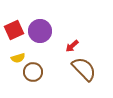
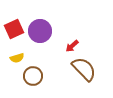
red square: moved 1 px up
yellow semicircle: moved 1 px left
brown circle: moved 4 px down
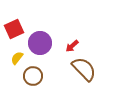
purple circle: moved 12 px down
yellow semicircle: rotated 144 degrees clockwise
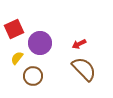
red arrow: moved 7 px right, 2 px up; rotated 16 degrees clockwise
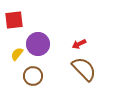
red square: moved 9 px up; rotated 18 degrees clockwise
purple circle: moved 2 px left, 1 px down
yellow semicircle: moved 4 px up
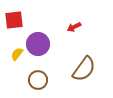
red arrow: moved 5 px left, 17 px up
brown semicircle: rotated 80 degrees clockwise
brown circle: moved 5 px right, 4 px down
